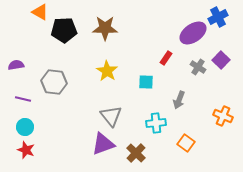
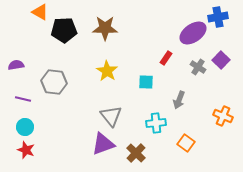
blue cross: rotated 18 degrees clockwise
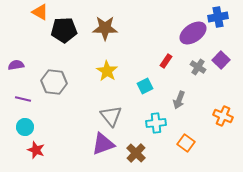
red rectangle: moved 3 px down
cyan square: moved 1 px left, 4 px down; rotated 28 degrees counterclockwise
red star: moved 10 px right
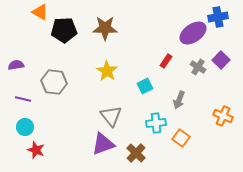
orange square: moved 5 px left, 5 px up
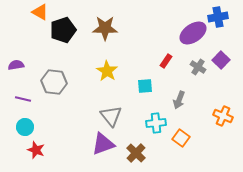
black pentagon: moved 1 px left; rotated 15 degrees counterclockwise
cyan square: rotated 21 degrees clockwise
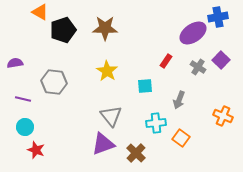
purple semicircle: moved 1 px left, 2 px up
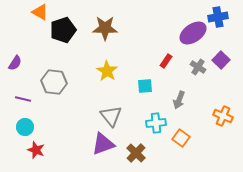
purple semicircle: rotated 133 degrees clockwise
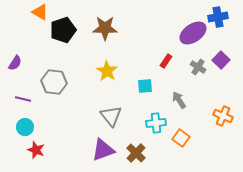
gray arrow: rotated 126 degrees clockwise
purple triangle: moved 6 px down
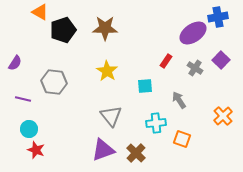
gray cross: moved 3 px left, 1 px down
orange cross: rotated 24 degrees clockwise
cyan circle: moved 4 px right, 2 px down
orange square: moved 1 px right, 1 px down; rotated 18 degrees counterclockwise
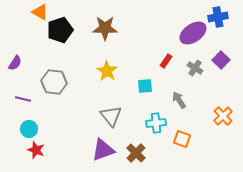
black pentagon: moved 3 px left
